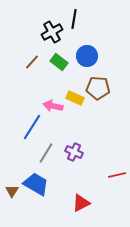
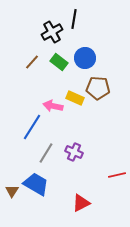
blue circle: moved 2 px left, 2 px down
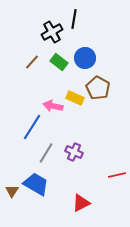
brown pentagon: rotated 25 degrees clockwise
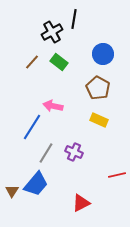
blue circle: moved 18 px right, 4 px up
yellow rectangle: moved 24 px right, 22 px down
blue trapezoid: rotated 100 degrees clockwise
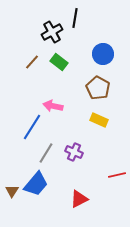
black line: moved 1 px right, 1 px up
red triangle: moved 2 px left, 4 px up
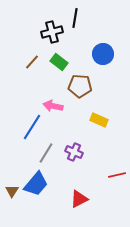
black cross: rotated 15 degrees clockwise
brown pentagon: moved 18 px left, 2 px up; rotated 25 degrees counterclockwise
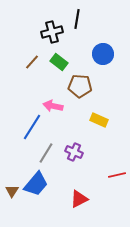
black line: moved 2 px right, 1 px down
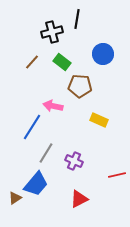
green rectangle: moved 3 px right
purple cross: moved 9 px down
brown triangle: moved 3 px right, 7 px down; rotated 24 degrees clockwise
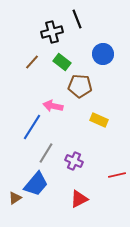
black line: rotated 30 degrees counterclockwise
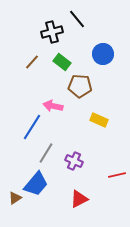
black line: rotated 18 degrees counterclockwise
